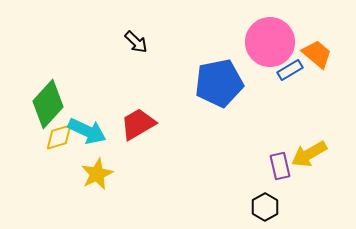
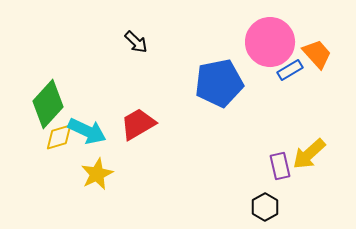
orange trapezoid: rotated 8 degrees clockwise
yellow arrow: rotated 12 degrees counterclockwise
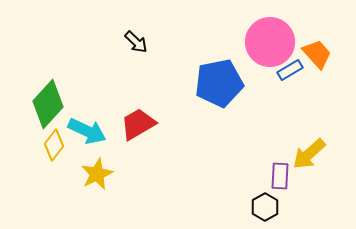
yellow diamond: moved 5 px left, 8 px down; rotated 36 degrees counterclockwise
purple rectangle: moved 10 px down; rotated 16 degrees clockwise
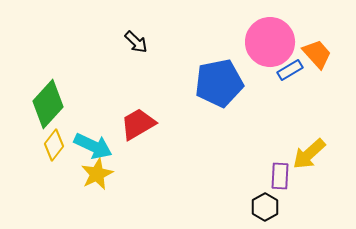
cyan arrow: moved 6 px right, 15 px down
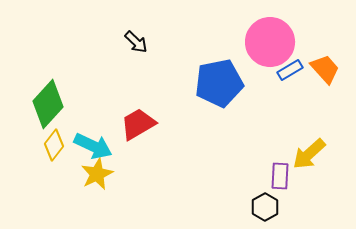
orange trapezoid: moved 8 px right, 15 px down
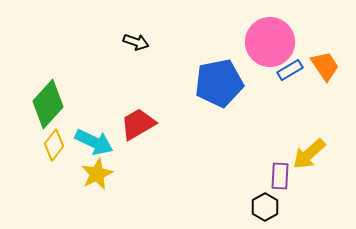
black arrow: rotated 25 degrees counterclockwise
orange trapezoid: moved 3 px up; rotated 8 degrees clockwise
cyan arrow: moved 1 px right, 4 px up
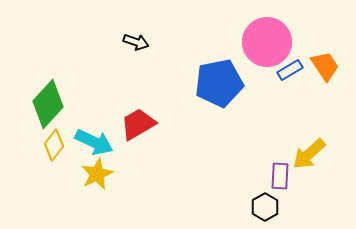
pink circle: moved 3 px left
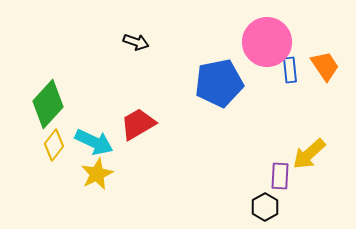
blue rectangle: rotated 65 degrees counterclockwise
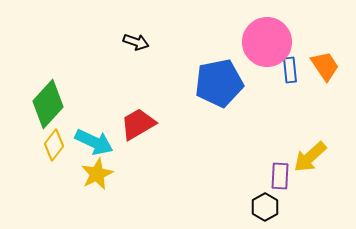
yellow arrow: moved 1 px right, 3 px down
